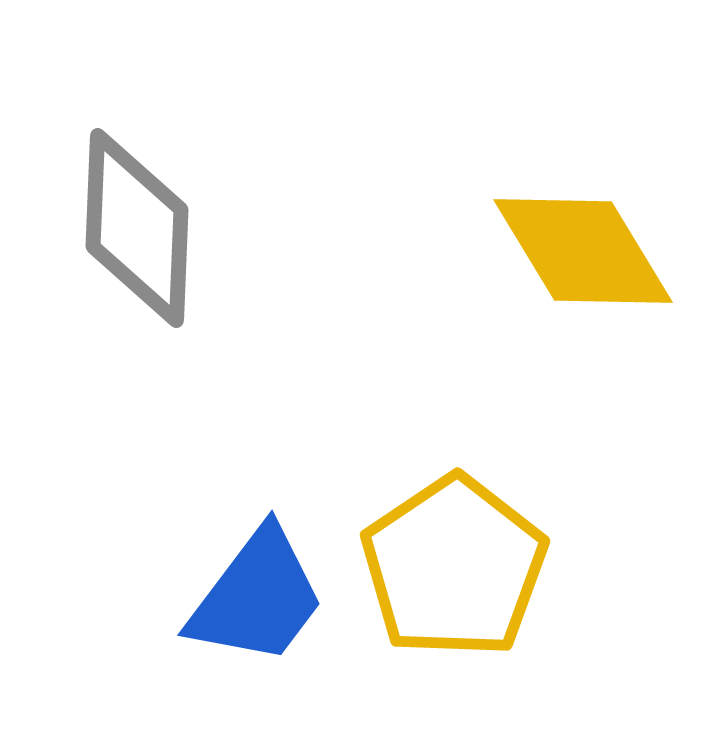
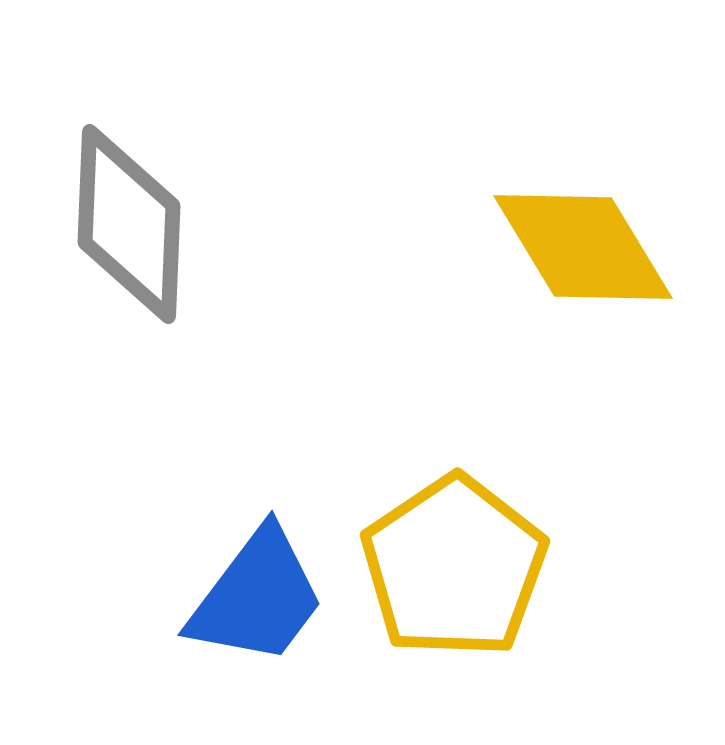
gray diamond: moved 8 px left, 4 px up
yellow diamond: moved 4 px up
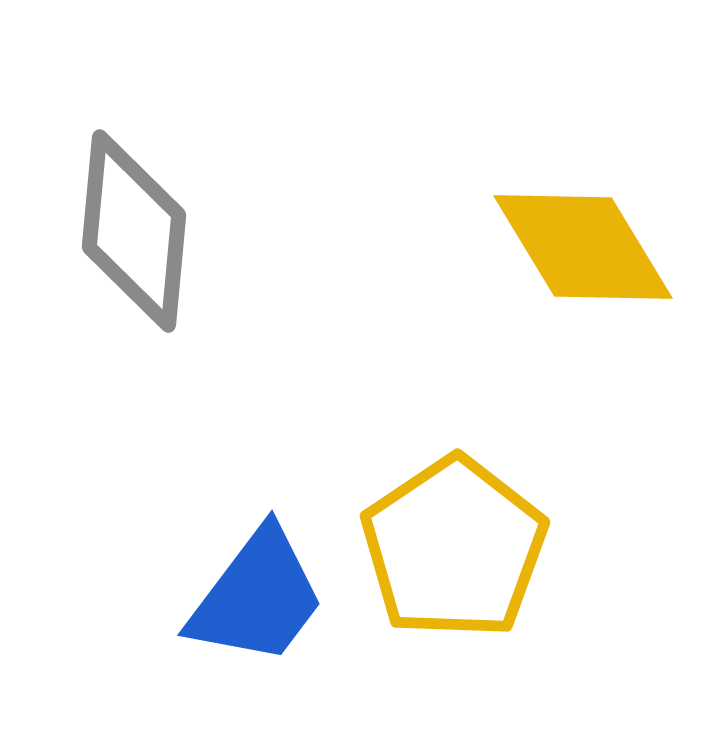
gray diamond: moved 5 px right, 7 px down; rotated 3 degrees clockwise
yellow pentagon: moved 19 px up
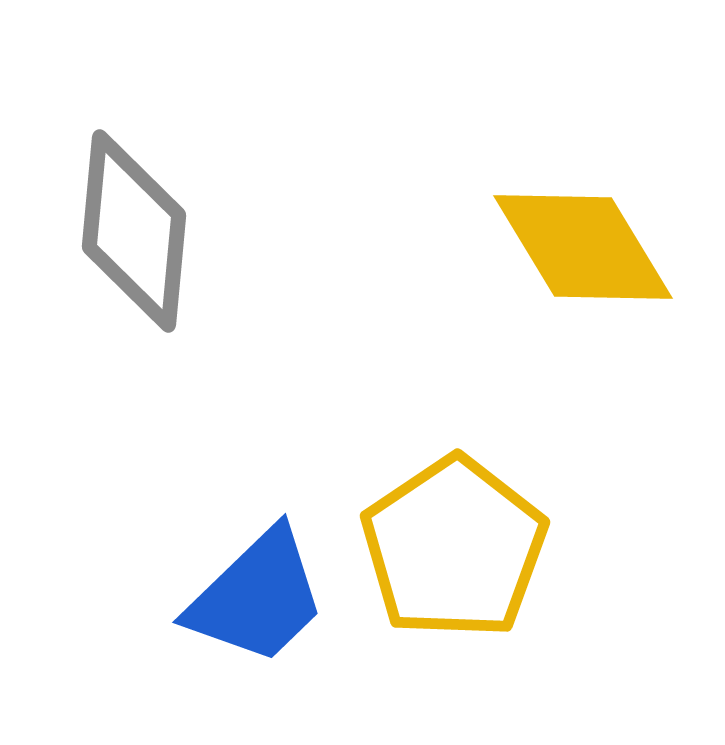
blue trapezoid: rotated 9 degrees clockwise
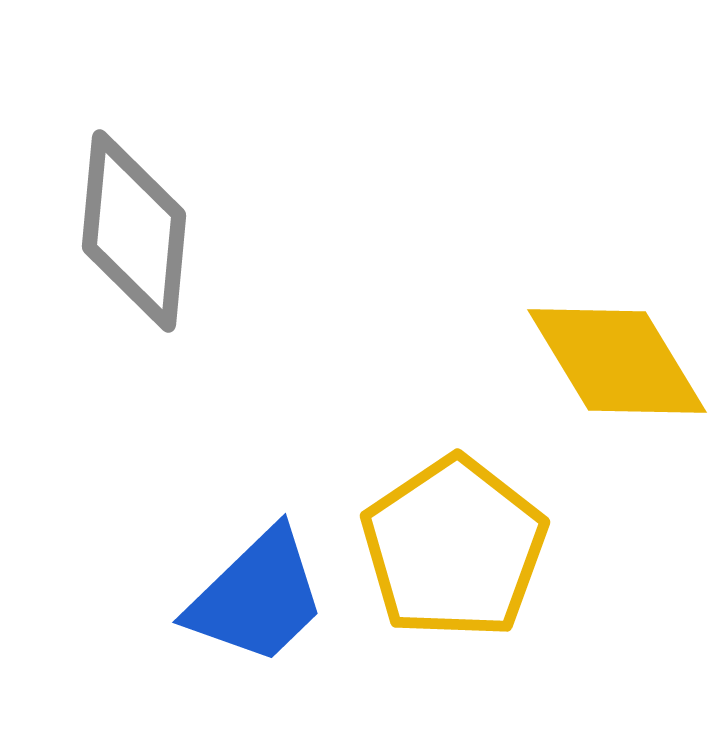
yellow diamond: moved 34 px right, 114 px down
